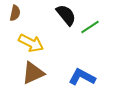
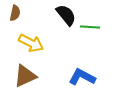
green line: rotated 36 degrees clockwise
brown triangle: moved 8 px left, 3 px down
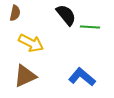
blue L-shape: rotated 12 degrees clockwise
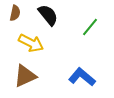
black semicircle: moved 18 px left
green line: rotated 54 degrees counterclockwise
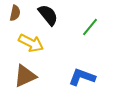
blue L-shape: rotated 20 degrees counterclockwise
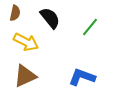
black semicircle: moved 2 px right, 3 px down
yellow arrow: moved 5 px left, 1 px up
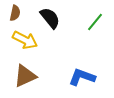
green line: moved 5 px right, 5 px up
yellow arrow: moved 1 px left, 2 px up
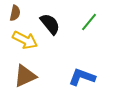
black semicircle: moved 6 px down
green line: moved 6 px left
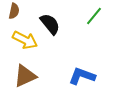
brown semicircle: moved 1 px left, 2 px up
green line: moved 5 px right, 6 px up
blue L-shape: moved 1 px up
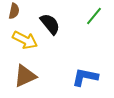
blue L-shape: moved 3 px right, 1 px down; rotated 8 degrees counterclockwise
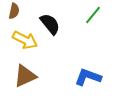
green line: moved 1 px left, 1 px up
blue L-shape: moved 3 px right; rotated 8 degrees clockwise
